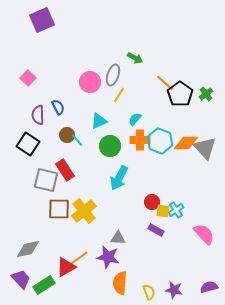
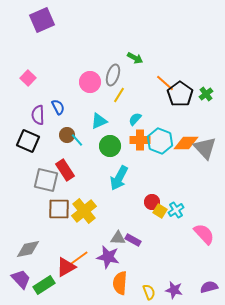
black square at (28, 144): moved 3 px up; rotated 10 degrees counterclockwise
yellow square at (163, 211): moved 3 px left; rotated 24 degrees clockwise
purple rectangle at (156, 230): moved 23 px left, 10 px down
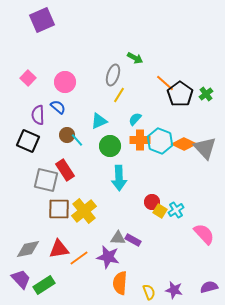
pink circle at (90, 82): moved 25 px left
blue semicircle at (58, 107): rotated 21 degrees counterclockwise
orange diamond at (186, 143): moved 2 px left, 1 px down; rotated 25 degrees clockwise
cyan arrow at (119, 178): rotated 30 degrees counterclockwise
red triangle at (66, 267): moved 7 px left, 18 px up; rotated 20 degrees clockwise
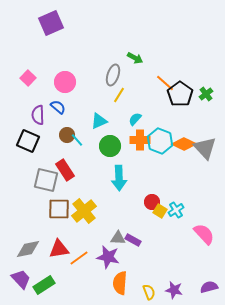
purple square at (42, 20): moved 9 px right, 3 px down
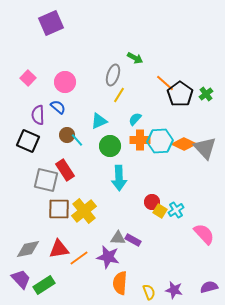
cyan hexagon at (160, 141): rotated 25 degrees counterclockwise
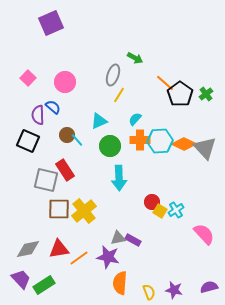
blue semicircle at (58, 107): moved 5 px left
gray triangle at (118, 238): rotated 14 degrees counterclockwise
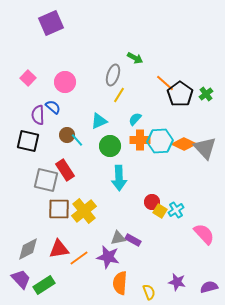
black square at (28, 141): rotated 10 degrees counterclockwise
gray diamond at (28, 249): rotated 15 degrees counterclockwise
purple star at (174, 290): moved 3 px right, 8 px up
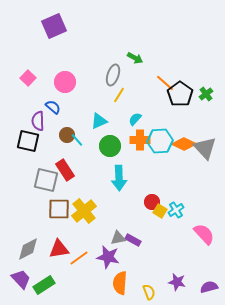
purple square at (51, 23): moved 3 px right, 3 px down
purple semicircle at (38, 115): moved 6 px down
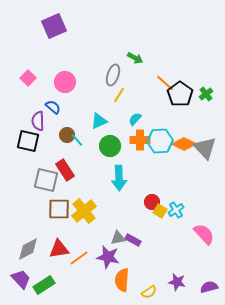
orange semicircle at (120, 283): moved 2 px right, 3 px up
yellow semicircle at (149, 292): rotated 77 degrees clockwise
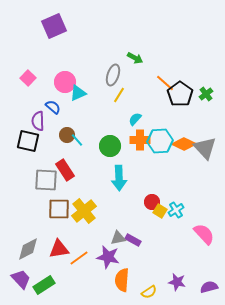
cyan triangle at (99, 121): moved 21 px left, 28 px up
gray square at (46, 180): rotated 10 degrees counterclockwise
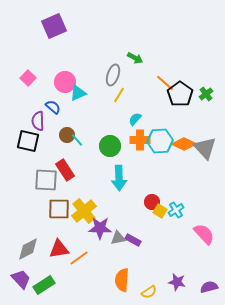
purple star at (108, 257): moved 8 px left, 29 px up; rotated 10 degrees counterclockwise
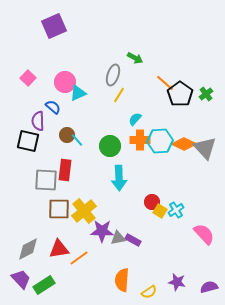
red rectangle at (65, 170): rotated 40 degrees clockwise
purple star at (100, 228): moved 2 px right, 3 px down
